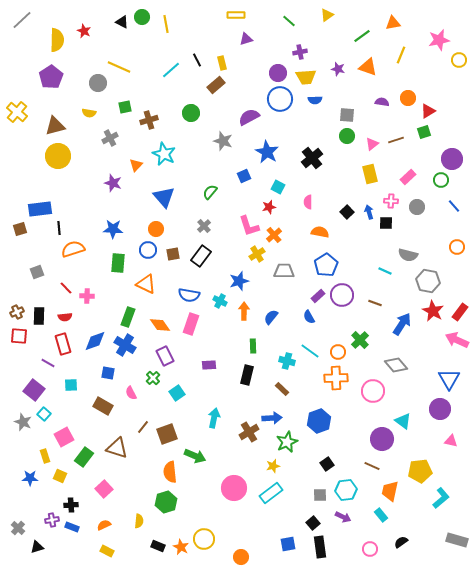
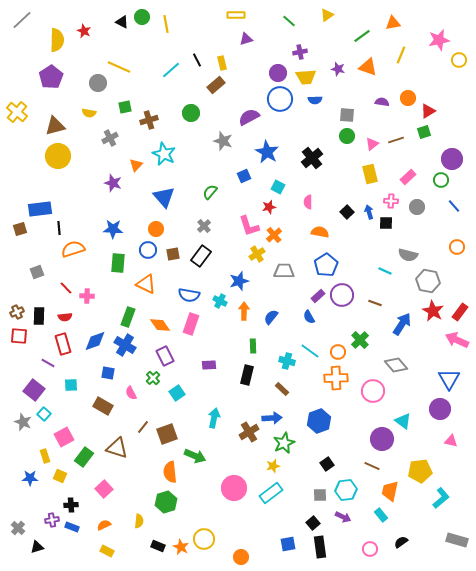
green star at (287, 442): moved 3 px left, 1 px down
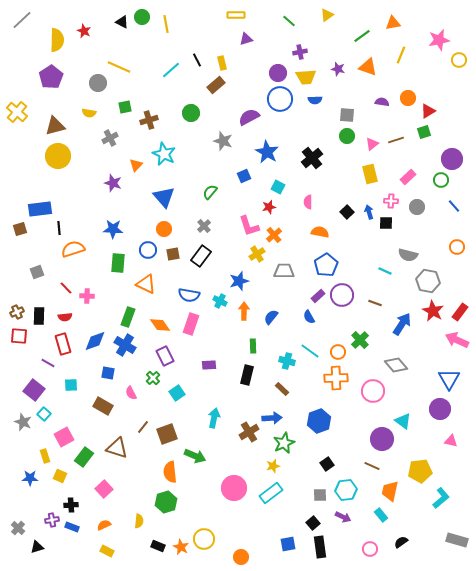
orange circle at (156, 229): moved 8 px right
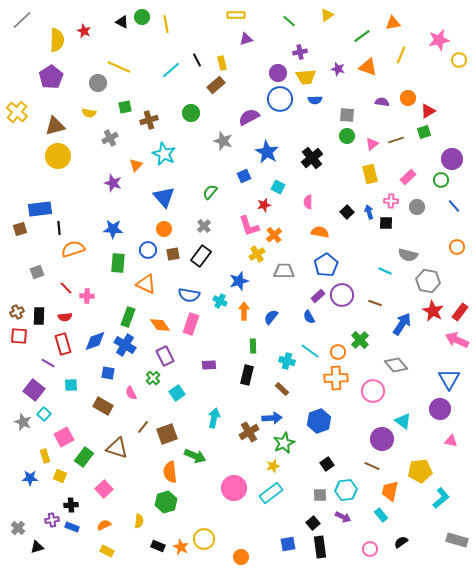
red star at (269, 207): moved 5 px left, 2 px up
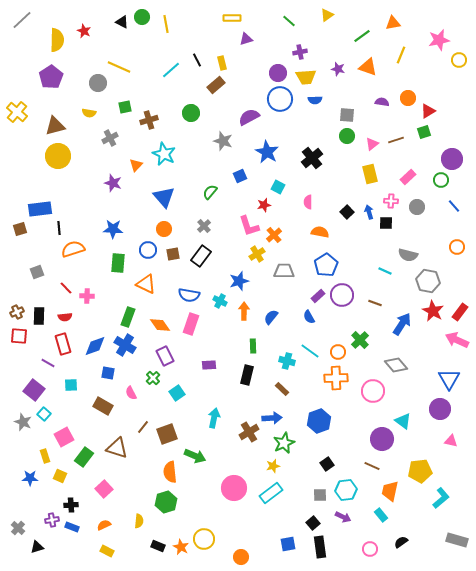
yellow rectangle at (236, 15): moved 4 px left, 3 px down
blue square at (244, 176): moved 4 px left
blue diamond at (95, 341): moved 5 px down
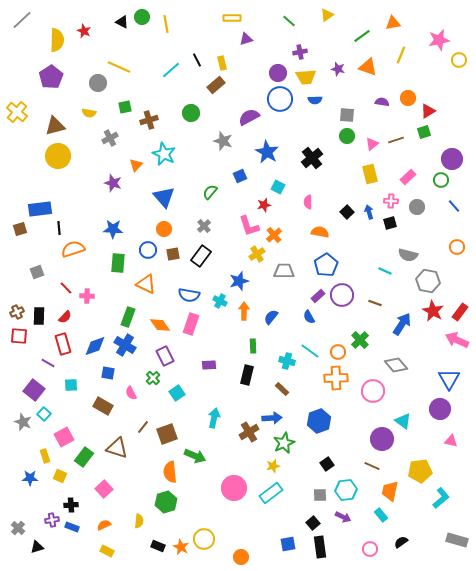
black square at (386, 223): moved 4 px right; rotated 16 degrees counterclockwise
red semicircle at (65, 317): rotated 40 degrees counterclockwise
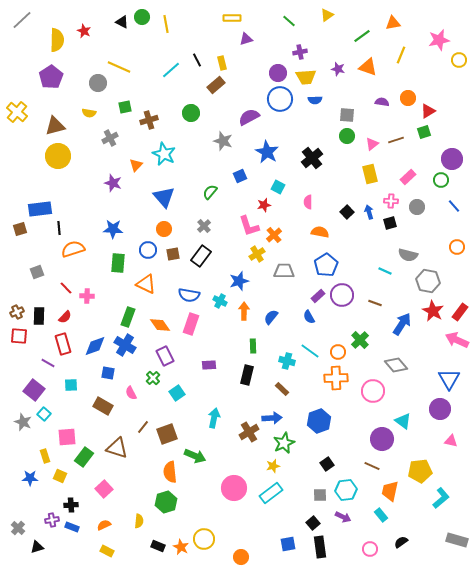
pink square at (64, 437): moved 3 px right; rotated 24 degrees clockwise
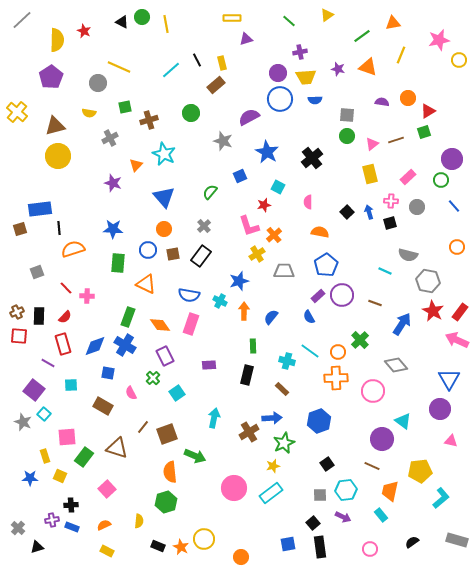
pink square at (104, 489): moved 3 px right
black semicircle at (401, 542): moved 11 px right
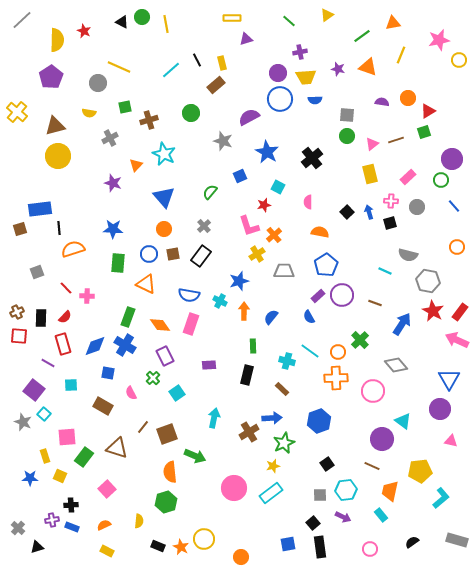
blue circle at (148, 250): moved 1 px right, 4 px down
black rectangle at (39, 316): moved 2 px right, 2 px down
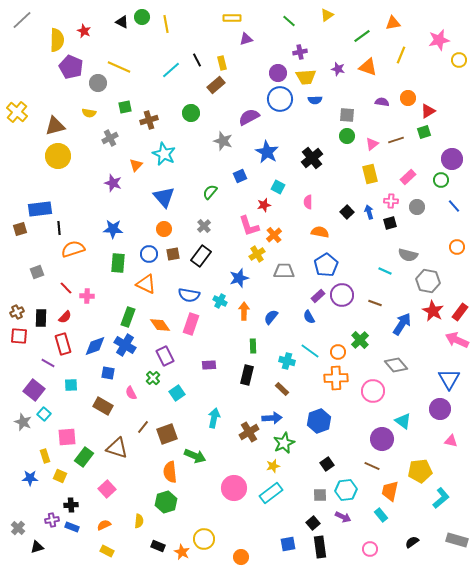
purple pentagon at (51, 77): moved 20 px right, 10 px up; rotated 15 degrees counterclockwise
blue star at (239, 281): moved 3 px up
orange star at (181, 547): moved 1 px right, 5 px down
